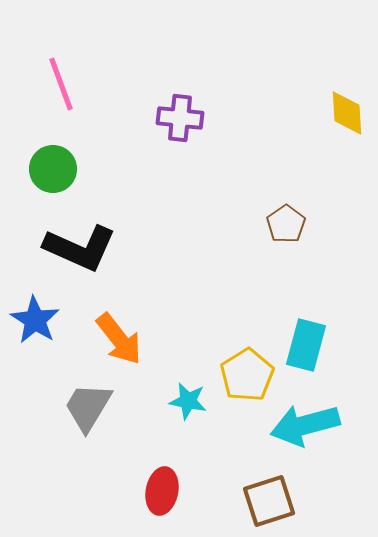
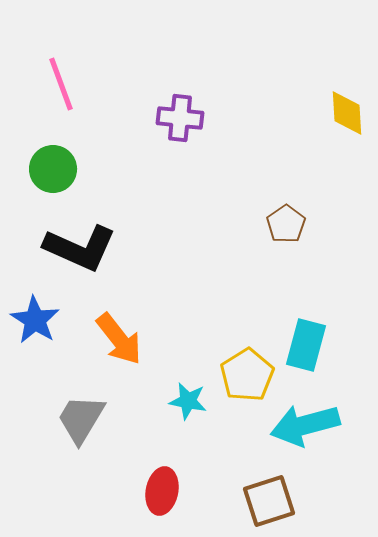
gray trapezoid: moved 7 px left, 12 px down
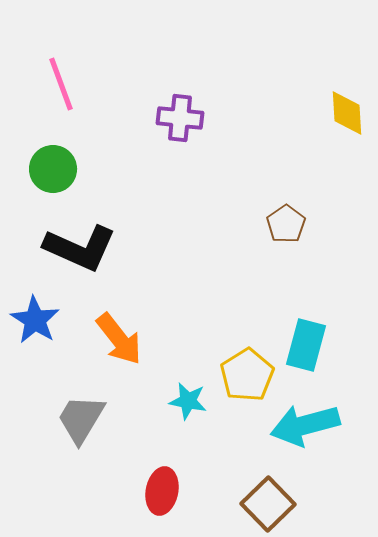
brown square: moved 1 px left, 3 px down; rotated 26 degrees counterclockwise
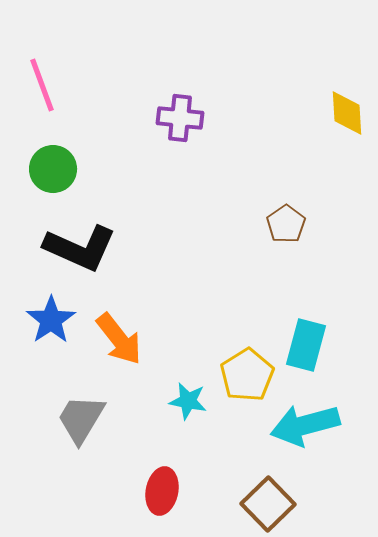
pink line: moved 19 px left, 1 px down
blue star: moved 16 px right; rotated 6 degrees clockwise
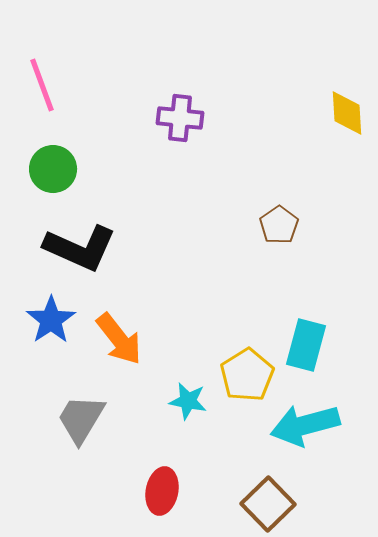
brown pentagon: moved 7 px left, 1 px down
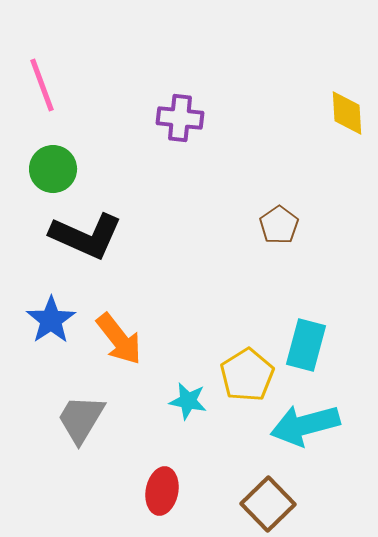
black L-shape: moved 6 px right, 12 px up
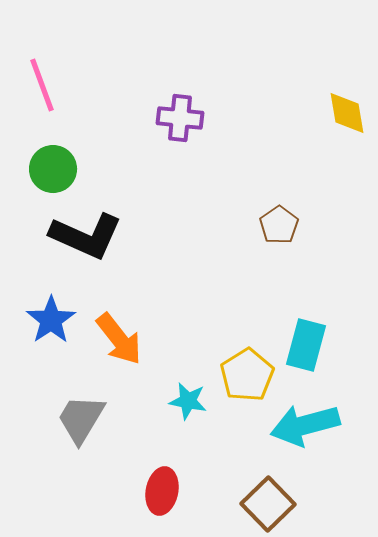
yellow diamond: rotated 6 degrees counterclockwise
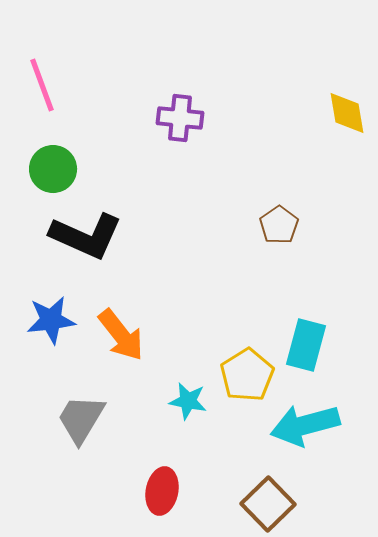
blue star: rotated 27 degrees clockwise
orange arrow: moved 2 px right, 4 px up
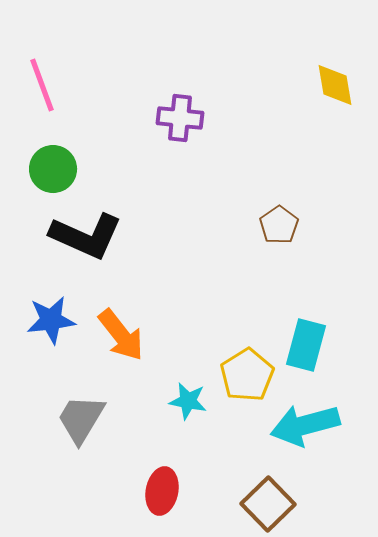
yellow diamond: moved 12 px left, 28 px up
